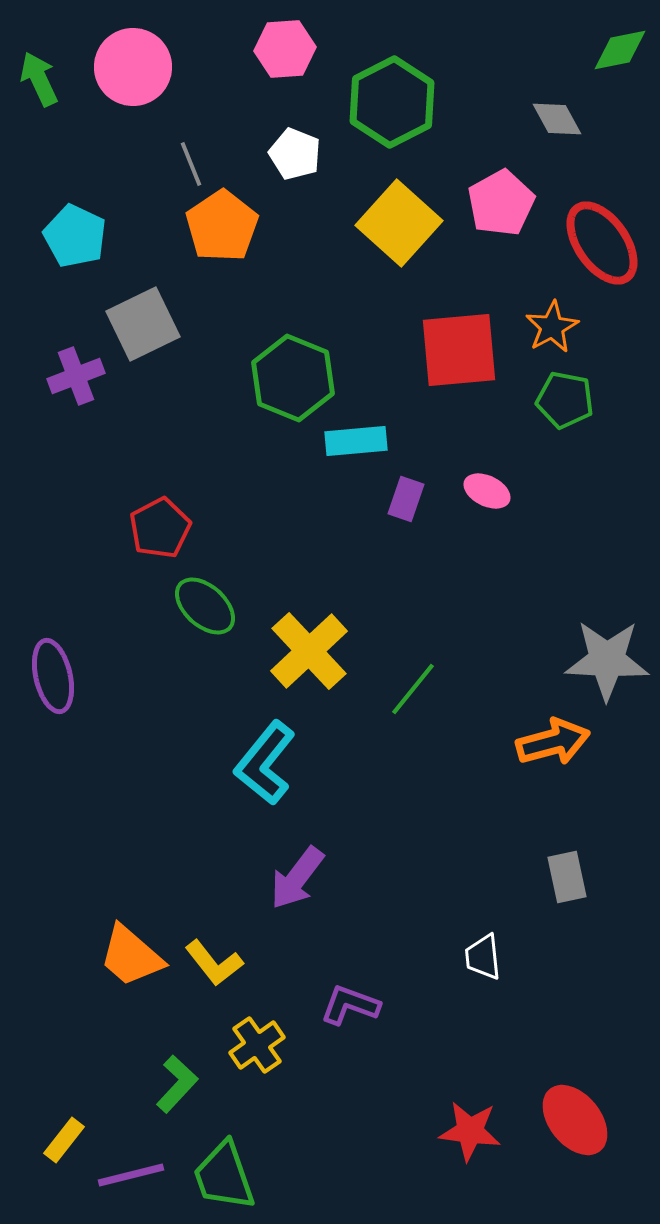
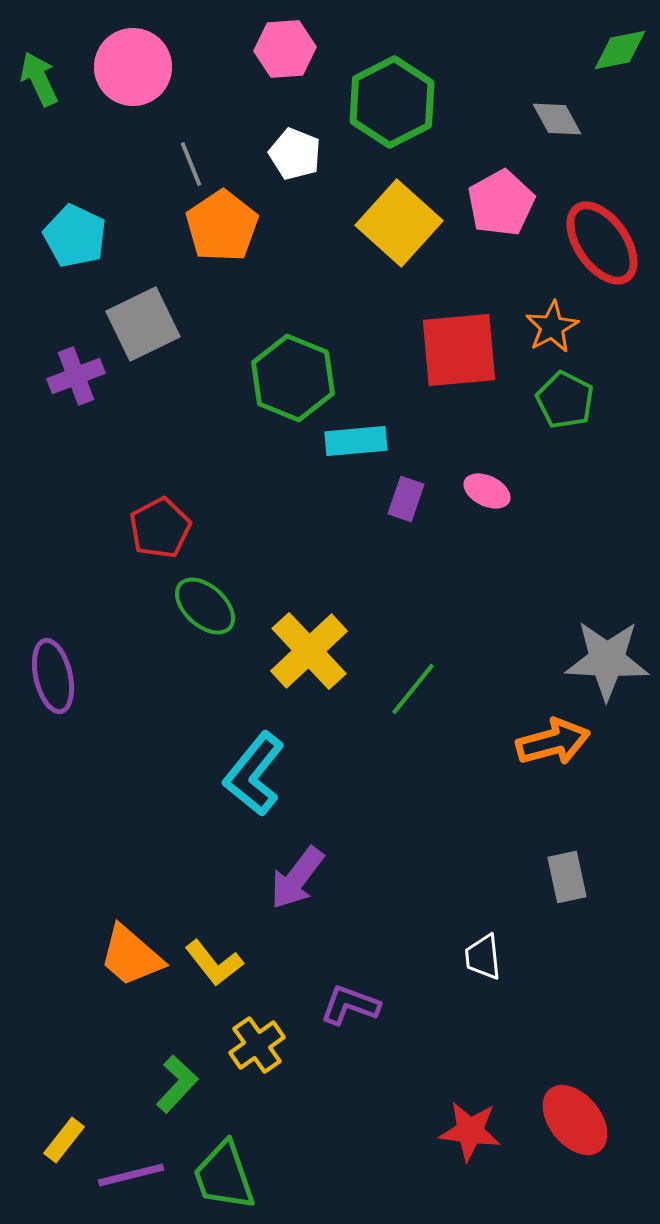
green pentagon at (565, 400): rotated 16 degrees clockwise
cyan L-shape at (265, 763): moved 11 px left, 11 px down
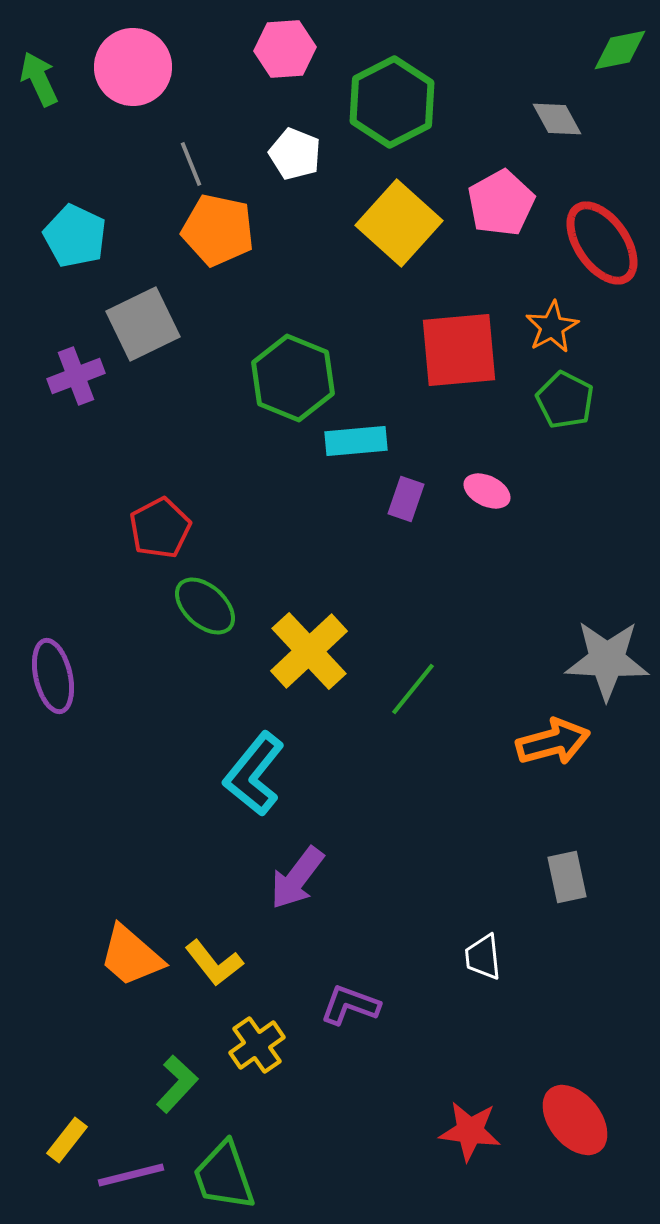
orange pentagon at (222, 226): moved 4 px left, 4 px down; rotated 26 degrees counterclockwise
yellow rectangle at (64, 1140): moved 3 px right
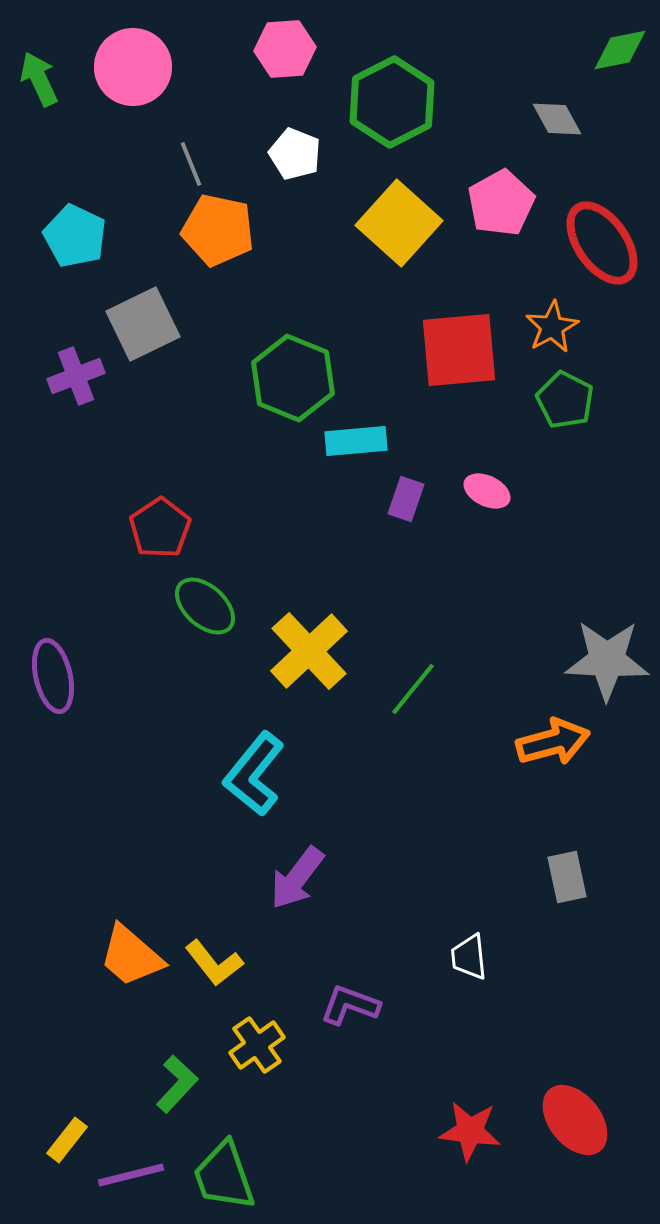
red pentagon at (160, 528): rotated 6 degrees counterclockwise
white trapezoid at (483, 957): moved 14 px left
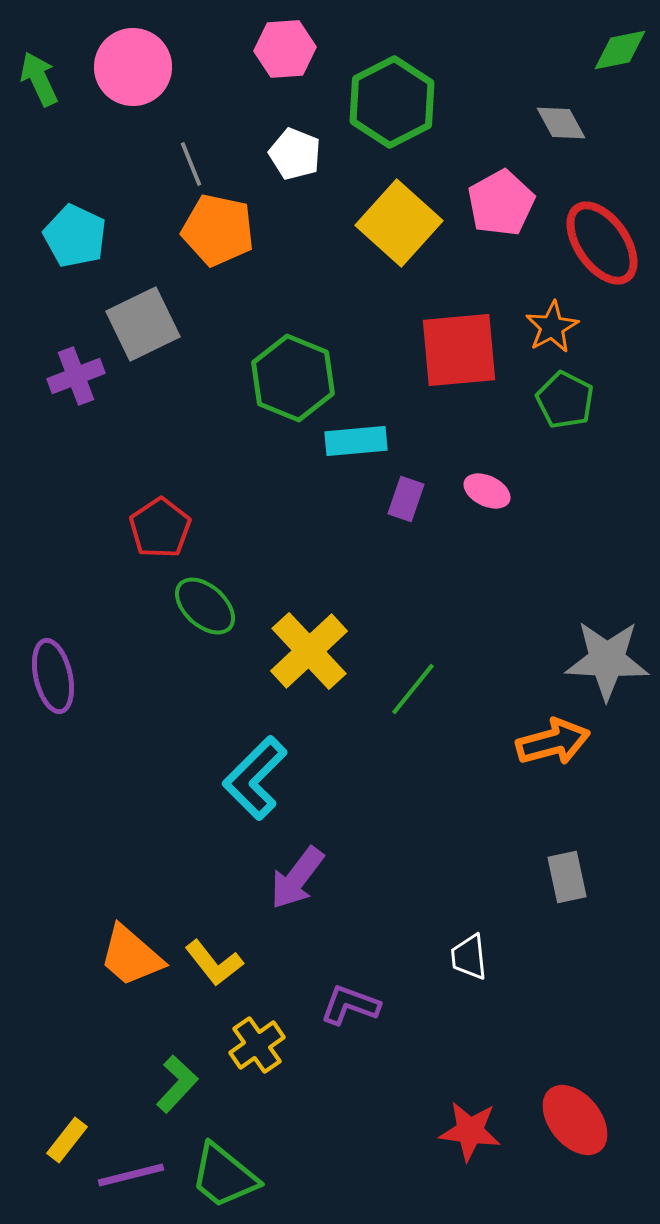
gray diamond at (557, 119): moved 4 px right, 4 px down
cyan L-shape at (254, 774): moved 1 px right, 4 px down; rotated 6 degrees clockwise
green trapezoid at (224, 1176): rotated 32 degrees counterclockwise
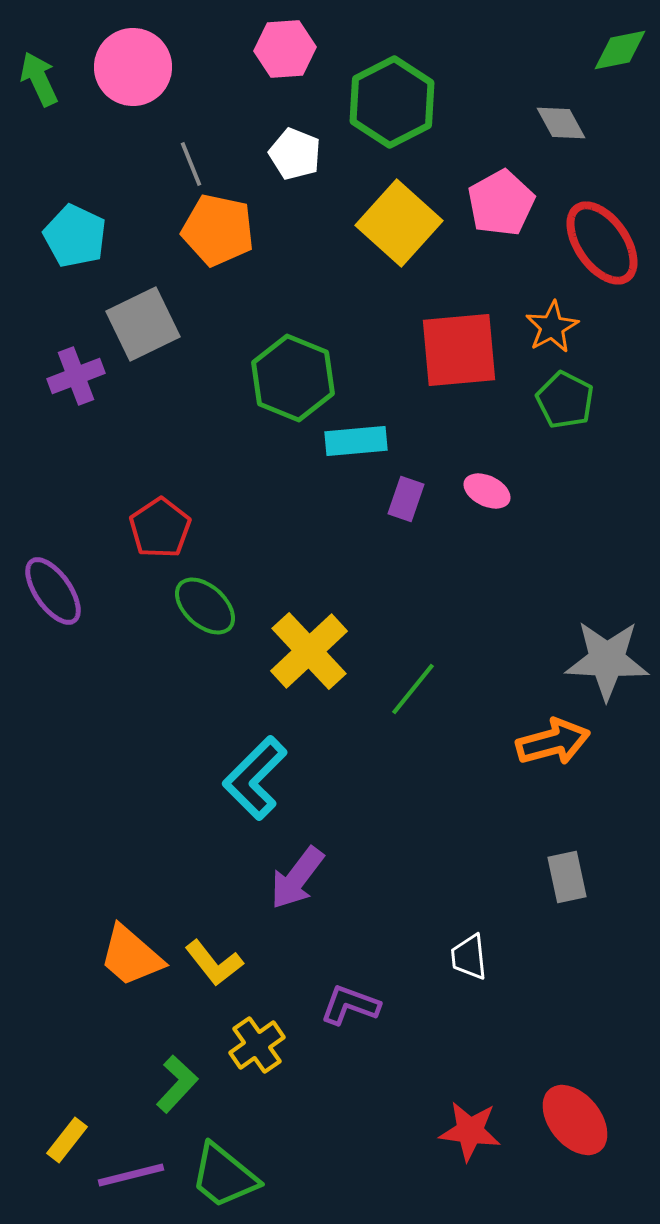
purple ellipse at (53, 676): moved 85 px up; rotated 22 degrees counterclockwise
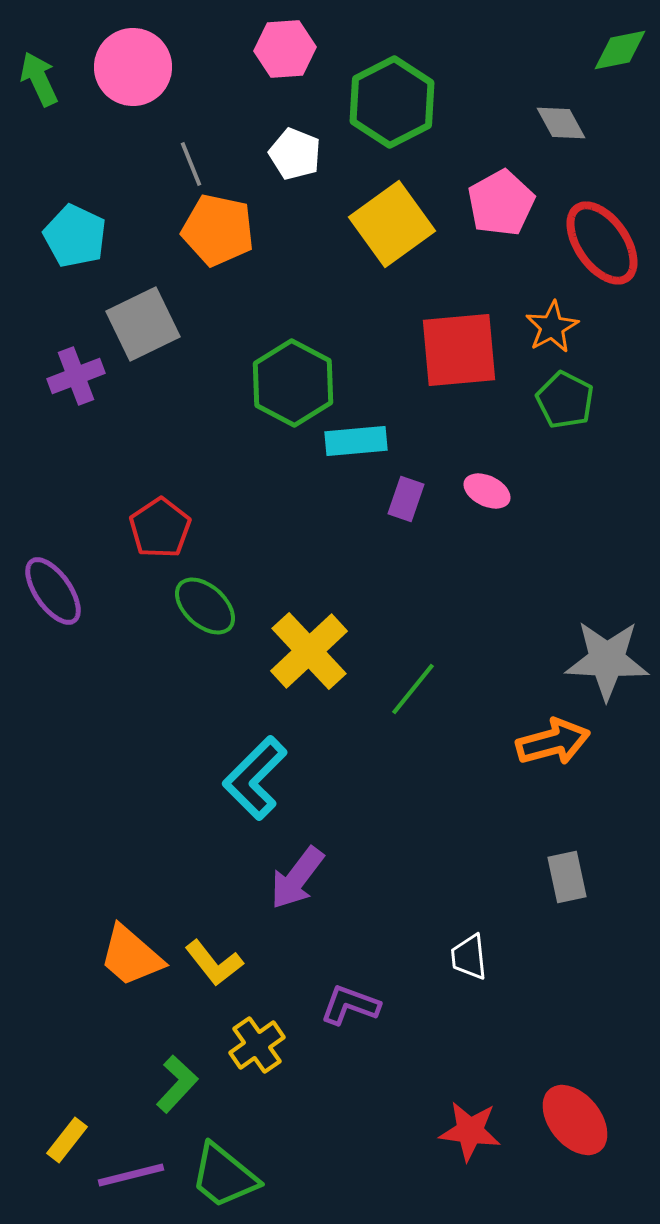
yellow square at (399, 223): moved 7 px left, 1 px down; rotated 12 degrees clockwise
green hexagon at (293, 378): moved 5 px down; rotated 6 degrees clockwise
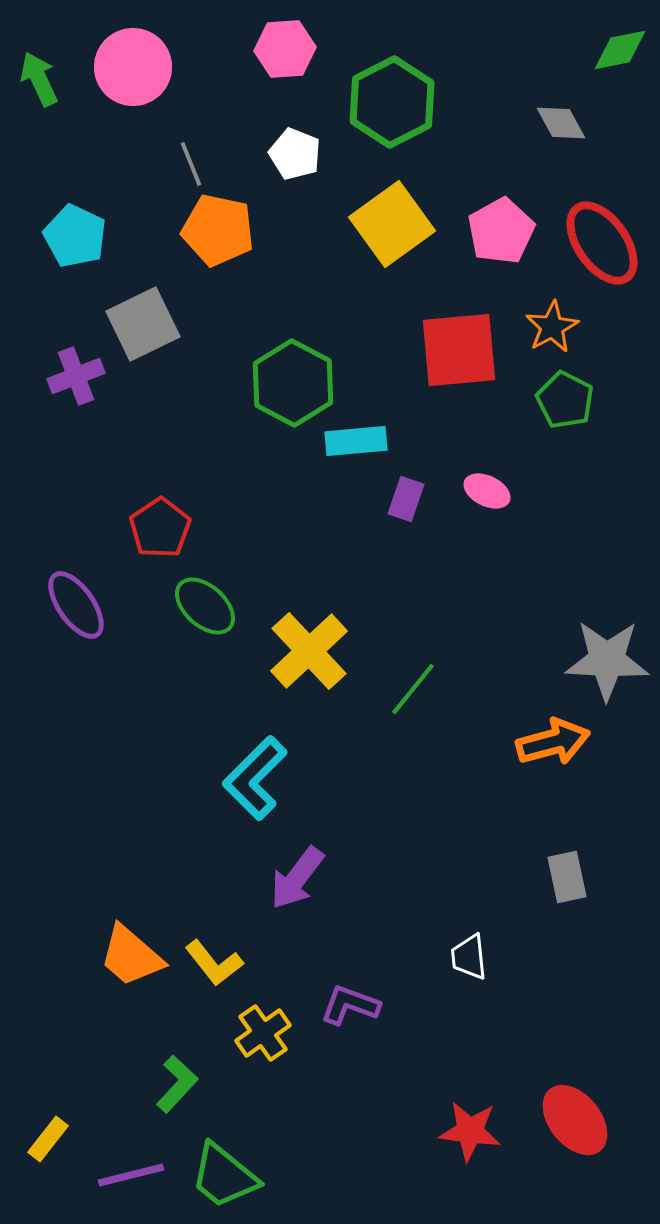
pink pentagon at (501, 203): moved 28 px down
purple ellipse at (53, 591): moved 23 px right, 14 px down
yellow cross at (257, 1045): moved 6 px right, 12 px up
yellow rectangle at (67, 1140): moved 19 px left, 1 px up
